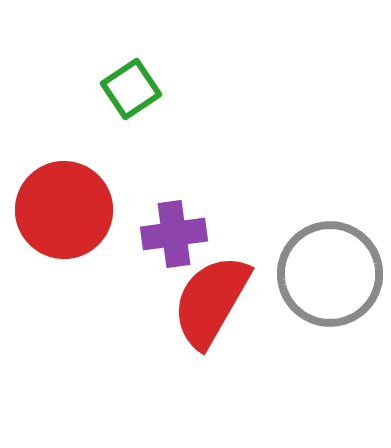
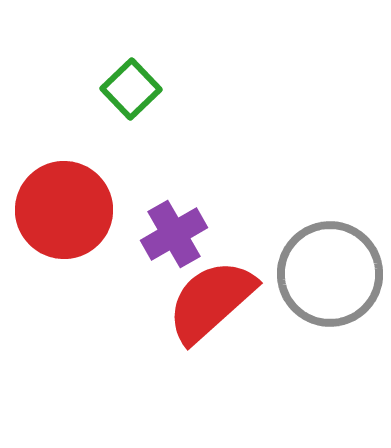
green square: rotated 10 degrees counterclockwise
purple cross: rotated 22 degrees counterclockwise
red semicircle: rotated 18 degrees clockwise
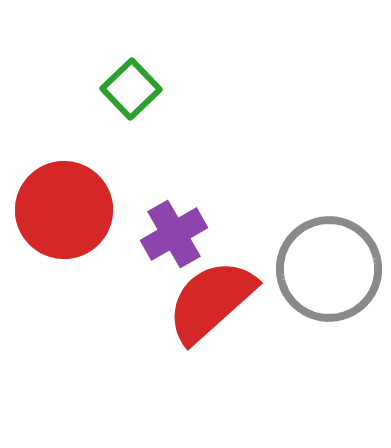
gray circle: moved 1 px left, 5 px up
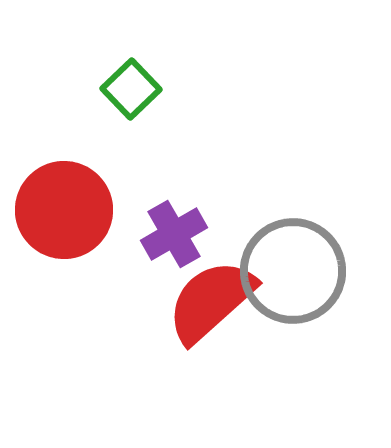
gray circle: moved 36 px left, 2 px down
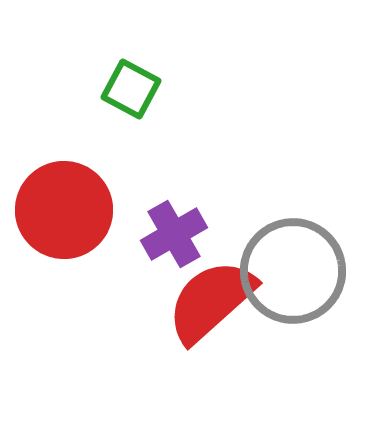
green square: rotated 18 degrees counterclockwise
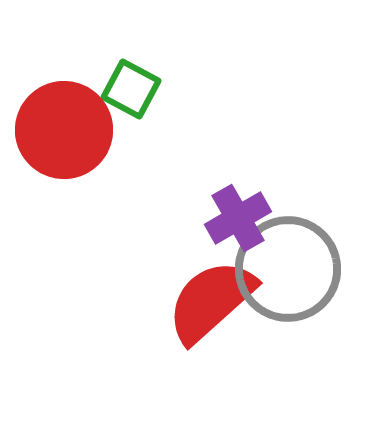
red circle: moved 80 px up
purple cross: moved 64 px right, 16 px up
gray circle: moved 5 px left, 2 px up
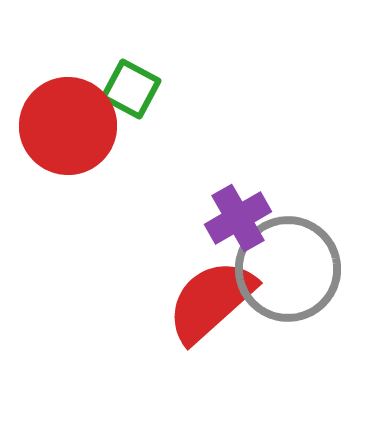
red circle: moved 4 px right, 4 px up
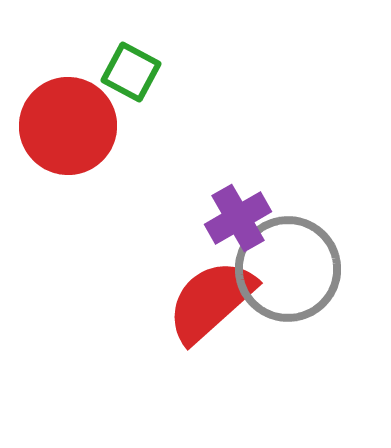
green square: moved 17 px up
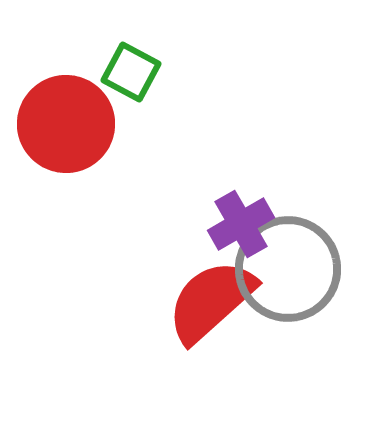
red circle: moved 2 px left, 2 px up
purple cross: moved 3 px right, 6 px down
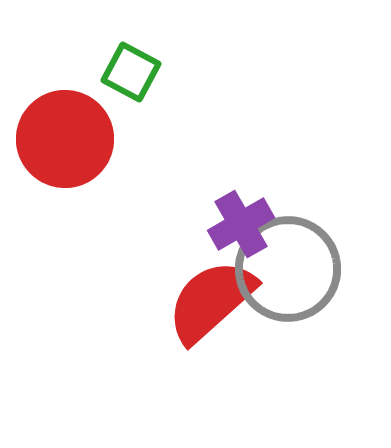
red circle: moved 1 px left, 15 px down
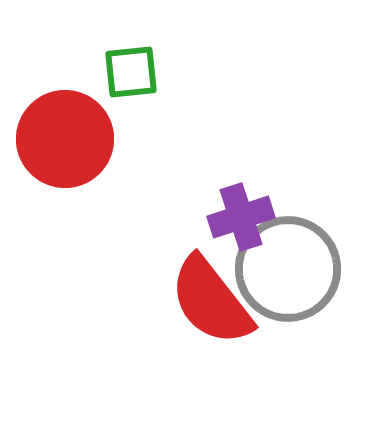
green square: rotated 34 degrees counterclockwise
purple cross: moved 7 px up; rotated 12 degrees clockwise
red semicircle: rotated 86 degrees counterclockwise
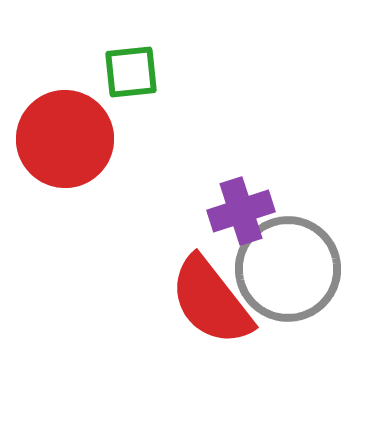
purple cross: moved 6 px up
